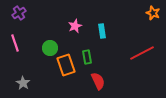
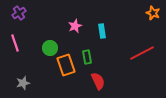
gray star: rotated 24 degrees clockwise
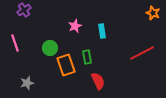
purple cross: moved 5 px right, 3 px up
gray star: moved 4 px right
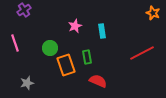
red semicircle: rotated 42 degrees counterclockwise
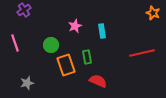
green circle: moved 1 px right, 3 px up
red line: rotated 15 degrees clockwise
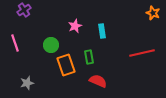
green rectangle: moved 2 px right
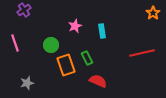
orange star: rotated 16 degrees clockwise
green rectangle: moved 2 px left, 1 px down; rotated 16 degrees counterclockwise
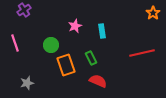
green rectangle: moved 4 px right
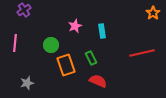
pink line: rotated 24 degrees clockwise
